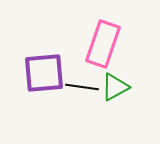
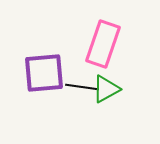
green triangle: moved 9 px left, 2 px down
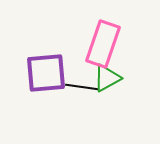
purple square: moved 2 px right
green triangle: moved 1 px right, 11 px up
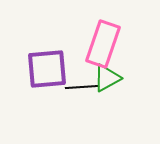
purple square: moved 1 px right, 4 px up
black line: rotated 12 degrees counterclockwise
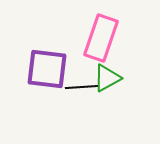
pink rectangle: moved 2 px left, 6 px up
purple square: rotated 12 degrees clockwise
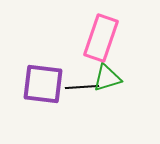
purple square: moved 4 px left, 15 px down
green triangle: rotated 12 degrees clockwise
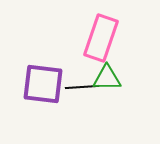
green triangle: rotated 16 degrees clockwise
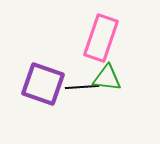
green triangle: rotated 8 degrees clockwise
purple square: rotated 12 degrees clockwise
